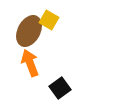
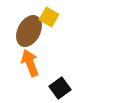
yellow square: moved 3 px up
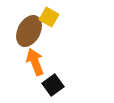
orange arrow: moved 5 px right, 1 px up
black square: moved 7 px left, 3 px up
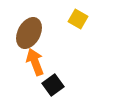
yellow square: moved 29 px right, 2 px down
brown ellipse: moved 2 px down
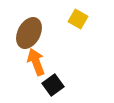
orange arrow: moved 1 px right
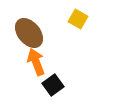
brown ellipse: rotated 68 degrees counterclockwise
